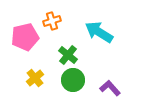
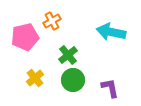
orange cross: rotated 12 degrees counterclockwise
cyan arrow: moved 12 px right; rotated 20 degrees counterclockwise
green cross: rotated 12 degrees clockwise
purple L-shape: rotated 30 degrees clockwise
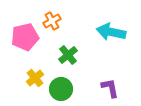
green circle: moved 12 px left, 9 px down
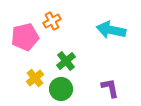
cyan arrow: moved 2 px up
green cross: moved 2 px left, 6 px down
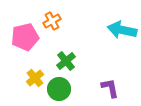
cyan arrow: moved 11 px right
green circle: moved 2 px left
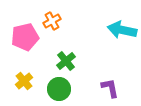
yellow cross: moved 11 px left, 3 px down
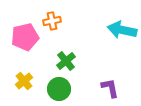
orange cross: rotated 18 degrees clockwise
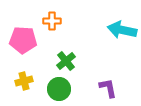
orange cross: rotated 12 degrees clockwise
pink pentagon: moved 2 px left, 3 px down; rotated 16 degrees clockwise
yellow cross: rotated 24 degrees clockwise
purple L-shape: moved 2 px left
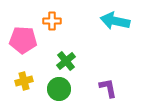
cyan arrow: moved 7 px left, 9 px up
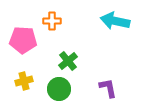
green cross: moved 2 px right
